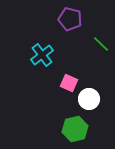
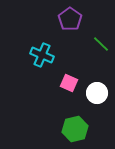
purple pentagon: rotated 20 degrees clockwise
cyan cross: rotated 30 degrees counterclockwise
white circle: moved 8 px right, 6 px up
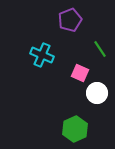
purple pentagon: moved 1 px down; rotated 15 degrees clockwise
green line: moved 1 px left, 5 px down; rotated 12 degrees clockwise
pink square: moved 11 px right, 10 px up
green hexagon: rotated 10 degrees counterclockwise
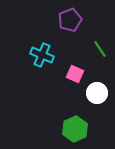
pink square: moved 5 px left, 1 px down
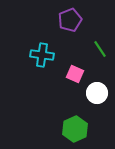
cyan cross: rotated 15 degrees counterclockwise
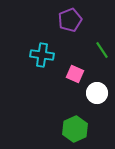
green line: moved 2 px right, 1 px down
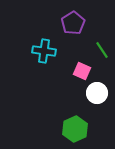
purple pentagon: moved 3 px right, 3 px down; rotated 10 degrees counterclockwise
cyan cross: moved 2 px right, 4 px up
pink square: moved 7 px right, 3 px up
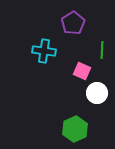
green line: rotated 36 degrees clockwise
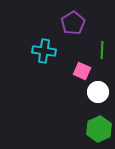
white circle: moved 1 px right, 1 px up
green hexagon: moved 24 px right
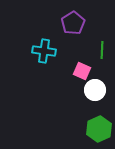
white circle: moved 3 px left, 2 px up
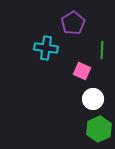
cyan cross: moved 2 px right, 3 px up
white circle: moved 2 px left, 9 px down
